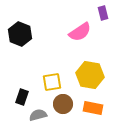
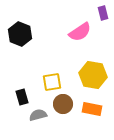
yellow hexagon: moved 3 px right
black rectangle: rotated 35 degrees counterclockwise
orange rectangle: moved 1 px left, 1 px down
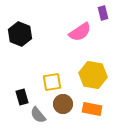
gray semicircle: rotated 114 degrees counterclockwise
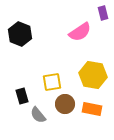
black rectangle: moved 1 px up
brown circle: moved 2 px right
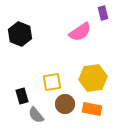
yellow hexagon: moved 3 px down; rotated 16 degrees counterclockwise
gray semicircle: moved 2 px left
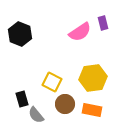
purple rectangle: moved 10 px down
yellow square: rotated 36 degrees clockwise
black rectangle: moved 3 px down
orange rectangle: moved 1 px down
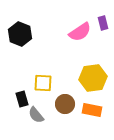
yellow square: moved 9 px left, 1 px down; rotated 24 degrees counterclockwise
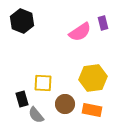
black hexagon: moved 2 px right, 13 px up
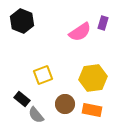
purple rectangle: rotated 32 degrees clockwise
yellow square: moved 8 px up; rotated 24 degrees counterclockwise
black rectangle: rotated 35 degrees counterclockwise
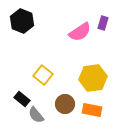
yellow square: rotated 30 degrees counterclockwise
